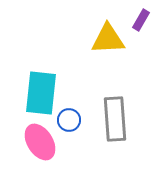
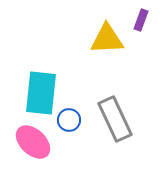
purple rectangle: rotated 10 degrees counterclockwise
yellow triangle: moved 1 px left
gray rectangle: rotated 21 degrees counterclockwise
pink ellipse: moved 7 px left; rotated 15 degrees counterclockwise
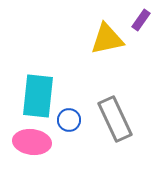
purple rectangle: rotated 15 degrees clockwise
yellow triangle: rotated 9 degrees counterclockwise
cyan rectangle: moved 3 px left, 3 px down
pink ellipse: moved 1 px left; rotated 36 degrees counterclockwise
